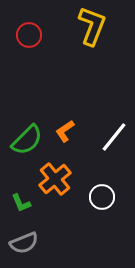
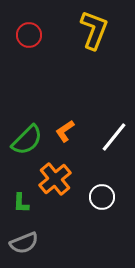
yellow L-shape: moved 2 px right, 4 px down
green L-shape: rotated 25 degrees clockwise
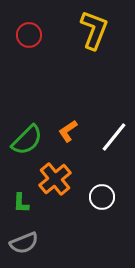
orange L-shape: moved 3 px right
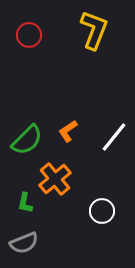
white circle: moved 14 px down
green L-shape: moved 4 px right; rotated 10 degrees clockwise
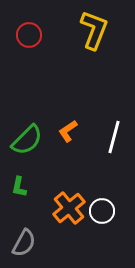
white line: rotated 24 degrees counterclockwise
orange cross: moved 14 px right, 29 px down
green L-shape: moved 6 px left, 16 px up
gray semicircle: rotated 40 degrees counterclockwise
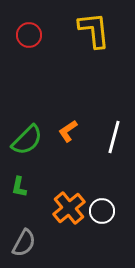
yellow L-shape: rotated 27 degrees counterclockwise
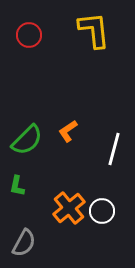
white line: moved 12 px down
green L-shape: moved 2 px left, 1 px up
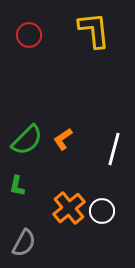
orange L-shape: moved 5 px left, 8 px down
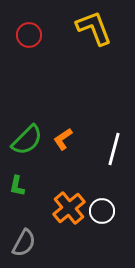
yellow L-shape: moved 2 px up; rotated 15 degrees counterclockwise
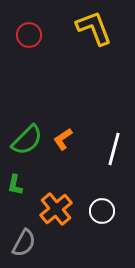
green L-shape: moved 2 px left, 1 px up
orange cross: moved 13 px left, 1 px down
